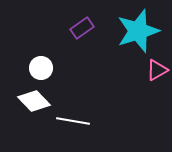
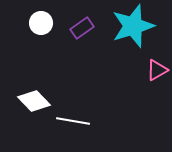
cyan star: moved 5 px left, 5 px up
white circle: moved 45 px up
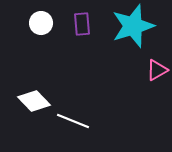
purple rectangle: moved 4 px up; rotated 60 degrees counterclockwise
white line: rotated 12 degrees clockwise
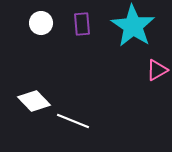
cyan star: rotated 21 degrees counterclockwise
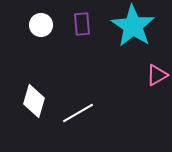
white circle: moved 2 px down
pink triangle: moved 5 px down
white diamond: rotated 60 degrees clockwise
white line: moved 5 px right, 8 px up; rotated 52 degrees counterclockwise
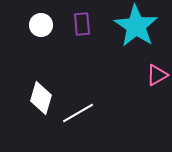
cyan star: moved 3 px right
white diamond: moved 7 px right, 3 px up
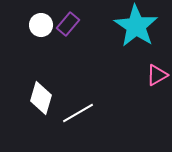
purple rectangle: moved 14 px left; rotated 45 degrees clockwise
